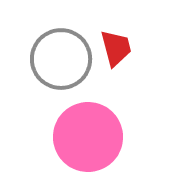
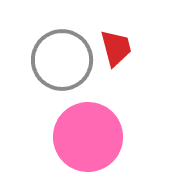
gray circle: moved 1 px right, 1 px down
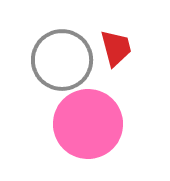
pink circle: moved 13 px up
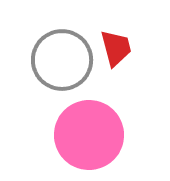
pink circle: moved 1 px right, 11 px down
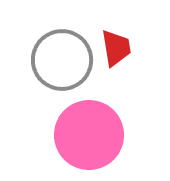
red trapezoid: rotated 6 degrees clockwise
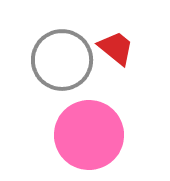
red trapezoid: rotated 42 degrees counterclockwise
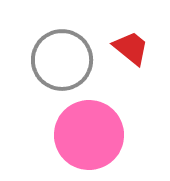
red trapezoid: moved 15 px right
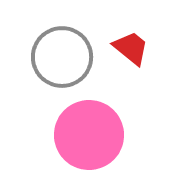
gray circle: moved 3 px up
